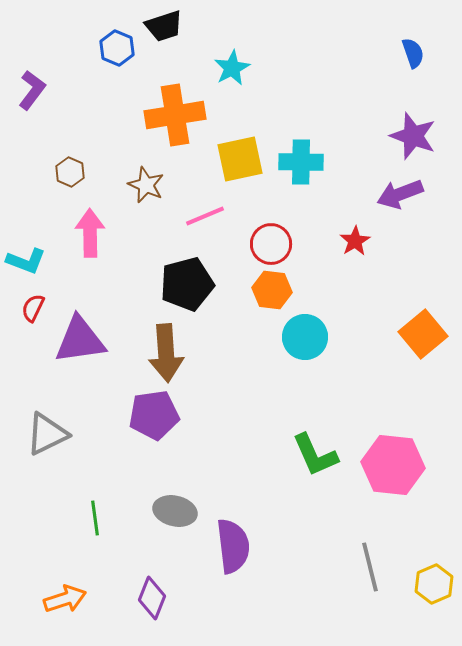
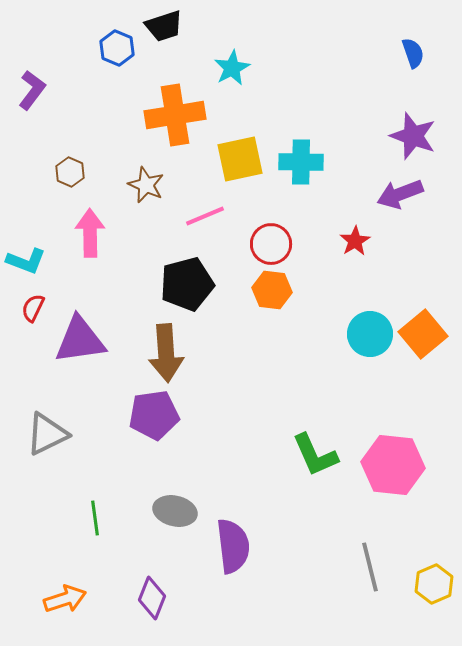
cyan circle: moved 65 px right, 3 px up
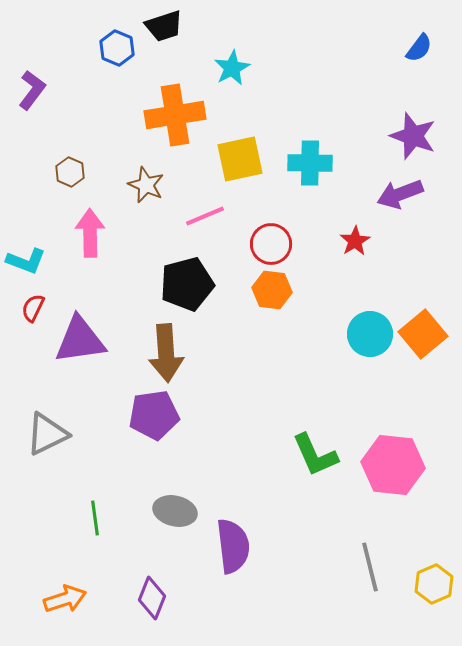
blue semicircle: moved 6 px right, 5 px up; rotated 56 degrees clockwise
cyan cross: moved 9 px right, 1 px down
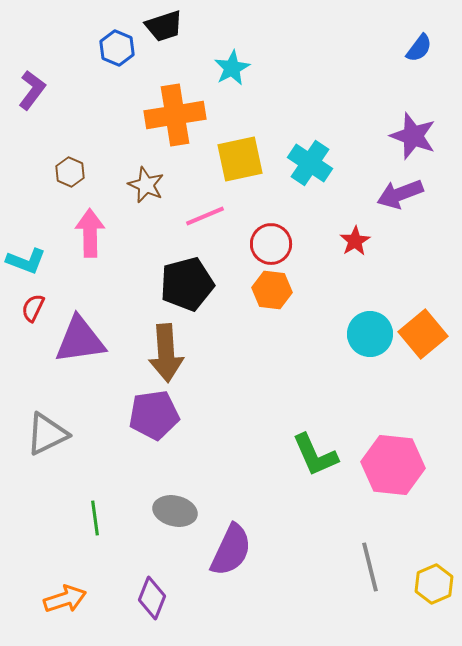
cyan cross: rotated 33 degrees clockwise
purple semicircle: moved 2 px left, 4 px down; rotated 32 degrees clockwise
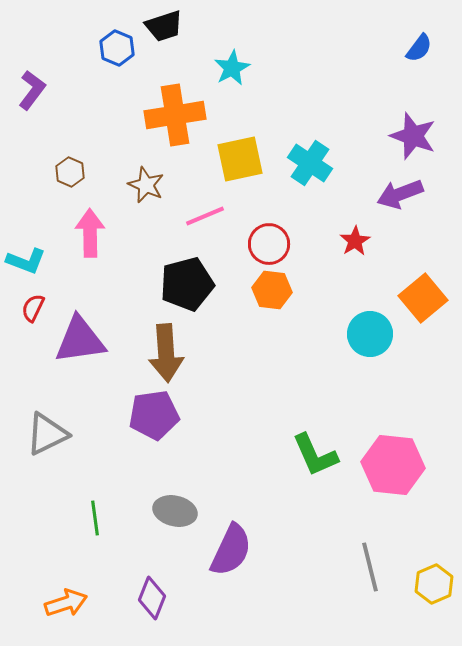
red circle: moved 2 px left
orange square: moved 36 px up
orange arrow: moved 1 px right, 4 px down
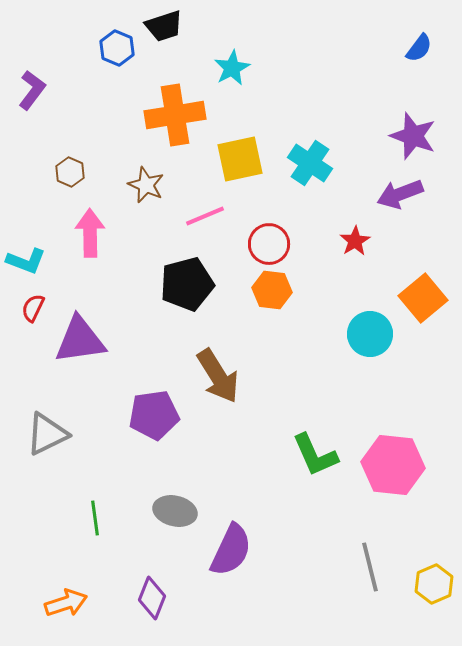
brown arrow: moved 52 px right, 23 px down; rotated 28 degrees counterclockwise
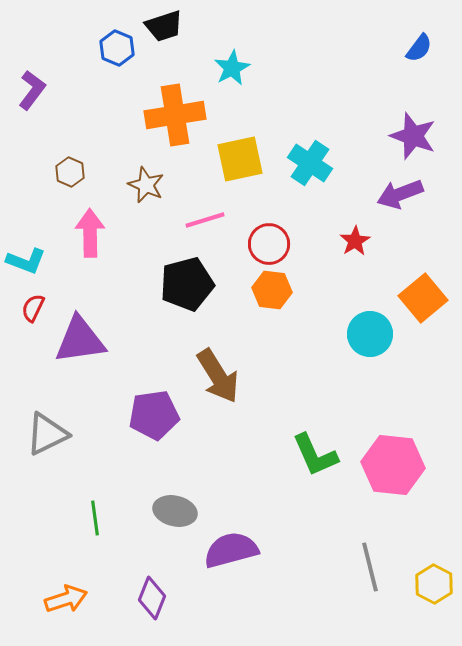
pink line: moved 4 px down; rotated 6 degrees clockwise
purple semicircle: rotated 130 degrees counterclockwise
yellow hexagon: rotated 9 degrees counterclockwise
orange arrow: moved 4 px up
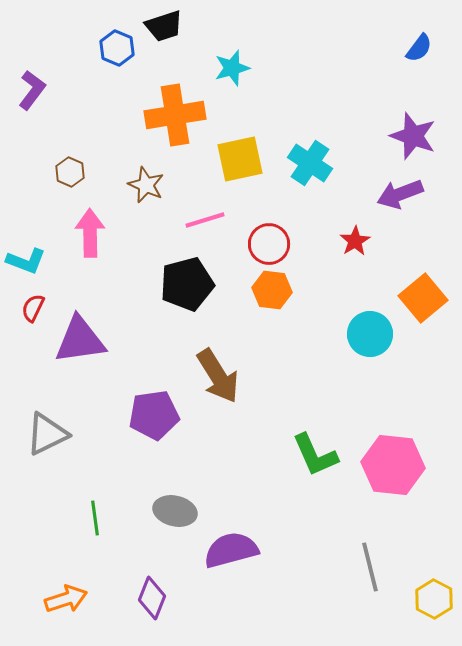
cyan star: rotated 12 degrees clockwise
yellow hexagon: moved 15 px down
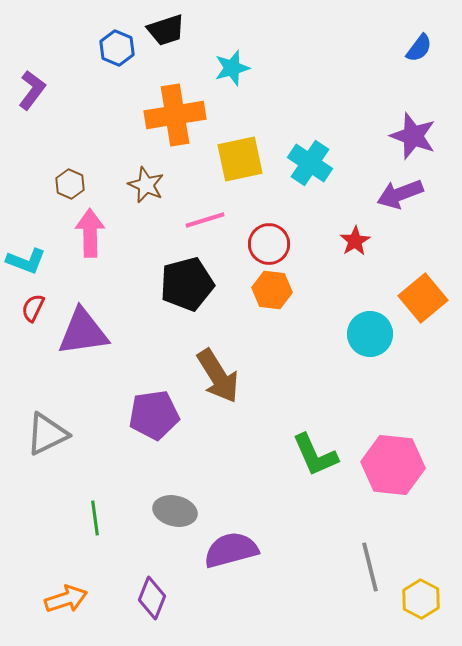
black trapezoid: moved 2 px right, 4 px down
brown hexagon: moved 12 px down
purple triangle: moved 3 px right, 8 px up
yellow hexagon: moved 13 px left
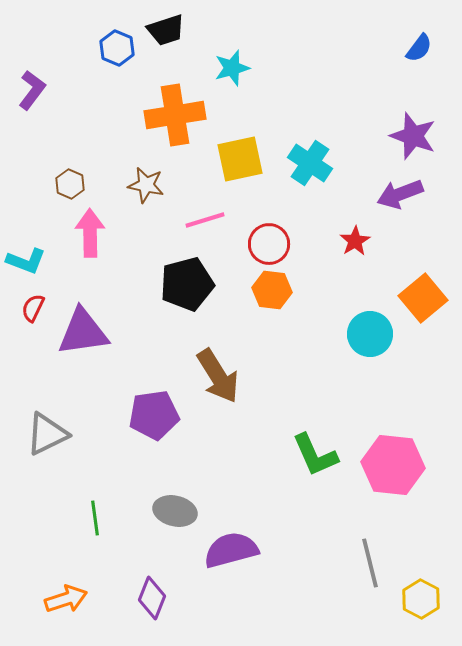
brown star: rotated 12 degrees counterclockwise
gray line: moved 4 px up
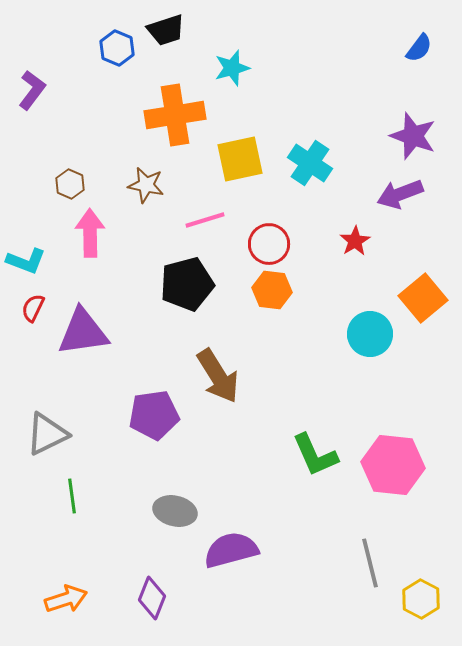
green line: moved 23 px left, 22 px up
